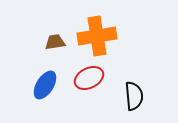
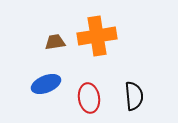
red ellipse: moved 20 px down; rotated 72 degrees counterclockwise
blue ellipse: moved 1 px right, 1 px up; rotated 36 degrees clockwise
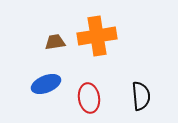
black semicircle: moved 7 px right
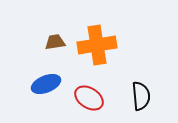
orange cross: moved 9 px down
red ellipse: rotated 48 degrees counterclockwise
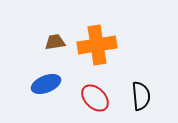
red ellipse: moved 6 px right; rotated 12 degrees clockwise
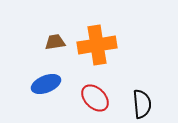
black semicircle: moved 1 px right, 8 px down
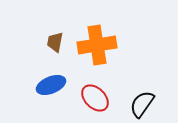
brown trapezoid: rotated 70 degrees counterclockwise
blue ellipse: moved 5 px right, 1 px down
black semicircle: rotated 140 degrees counterclockwise
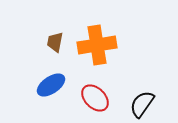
blue ellipse: rotated 12 degrees counterclockwise
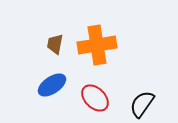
brown trapezoid: moved 2 px down
blue ellipse: moved 1 px right
